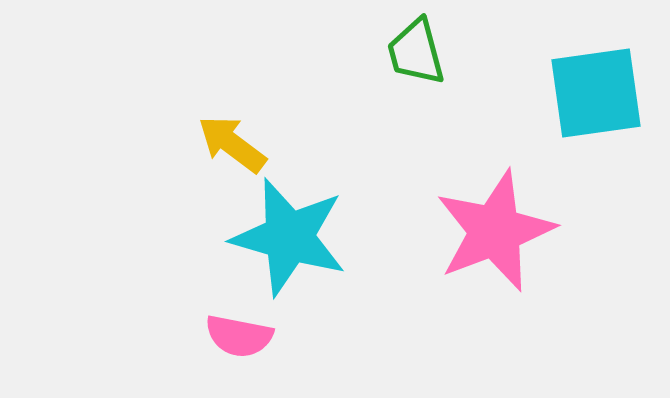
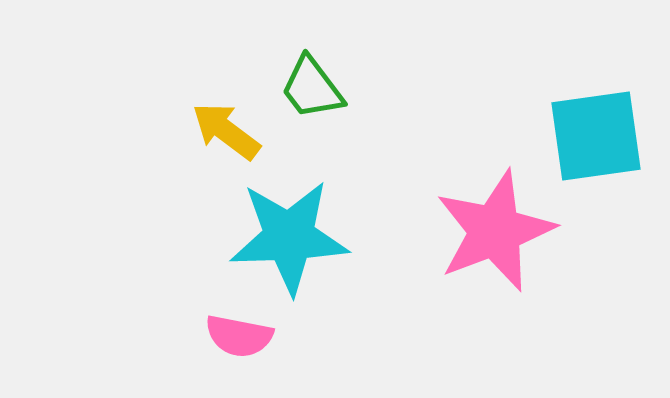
green trapezoid: moved 104 px left, 36 px down; rotated 22 degrees counterclockwise
cyan square: moved 43 px down
yellow arrow: moved 6 px left, 13 px up
cyan star: rotated 18 degrees counterclockwise
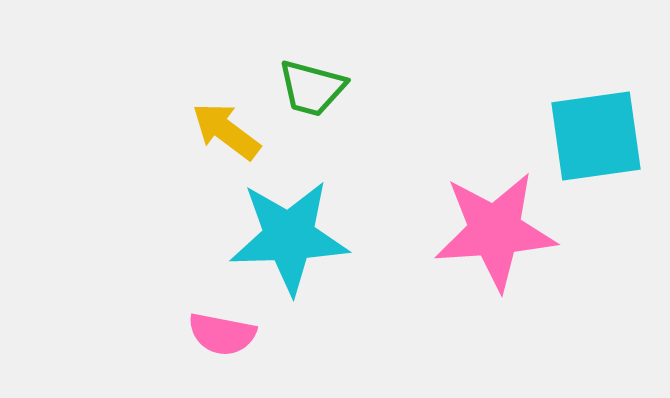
green trapezoid: rotated 38 degrees counterclockwise
pink star: rotated 17 degrees clockwise
pink semicircle: moved 17 px left, 2 px up
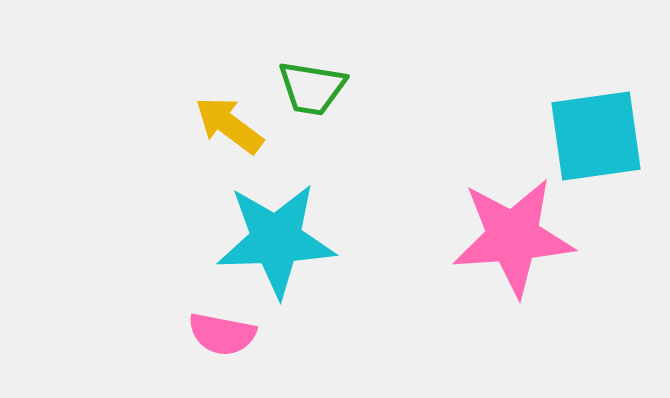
green trapezoid: rotated 6 degrees counterclockwise
yellow arrow: moved 3 px right, 6 px up
pink star: moved 18 px right, 6 px down
cyan star: moved 13 px left, 3 px down
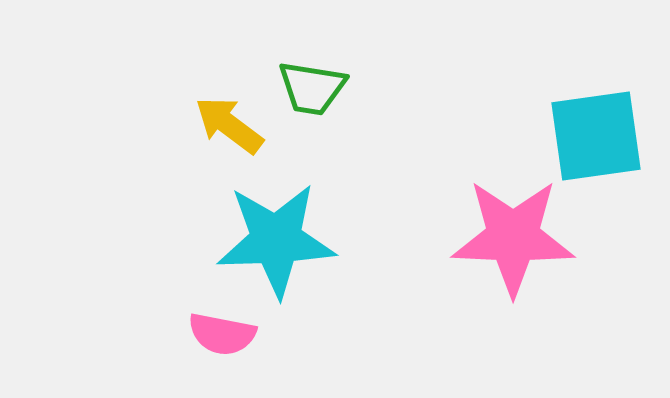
pink star: rotated 6 degrees clockwise
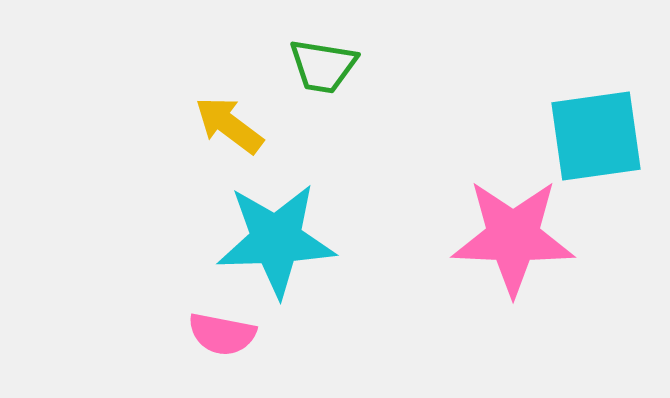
green trapezoid: moved 11 px right, 22 px up
